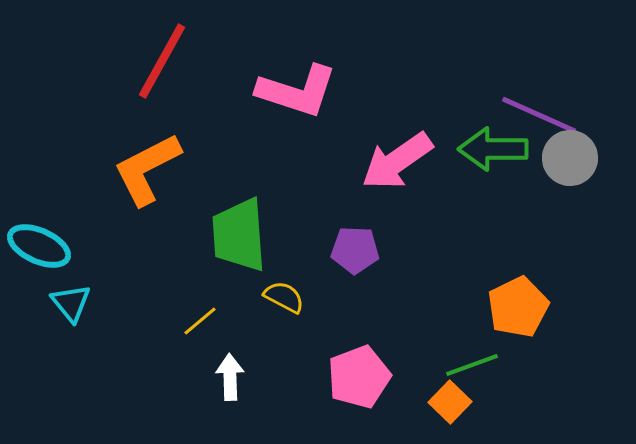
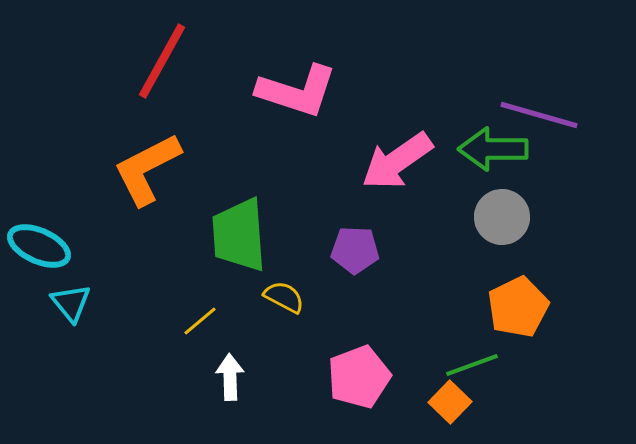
purple line: rotated 8 degrees counterclockwise
gray circle: moved 68 px left, 59 px down
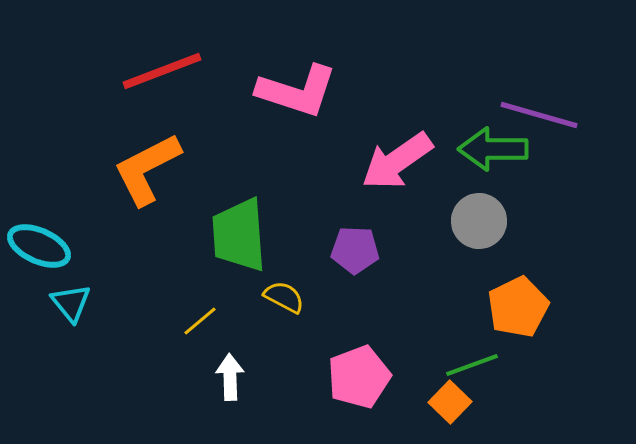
red line: moved 10 px down; rotated 40 degrees clockwise
gray circle: moved 23 px left, 4 px down
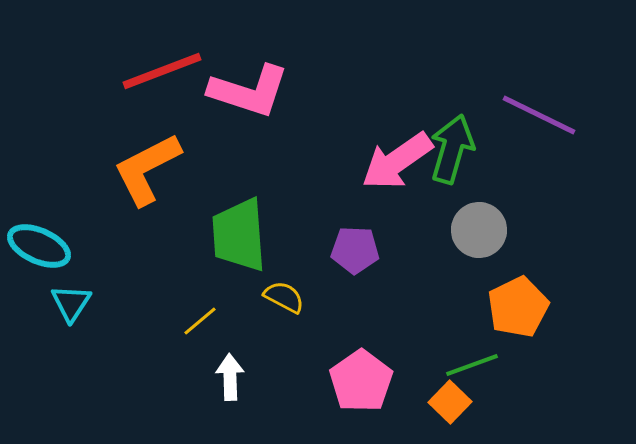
pink L-shape: moved 48 px left
purple line: rotated 10 degrees clockwise
green arrow: moved 41 px left; rotated 106 degrees clockwise
gray circle: moved 9 px down
cyan triangle: rotated 12 degrees clockwise
pink pentagon: moved 2 px right, 4 px down; rotated 14 degrees counterclockwise
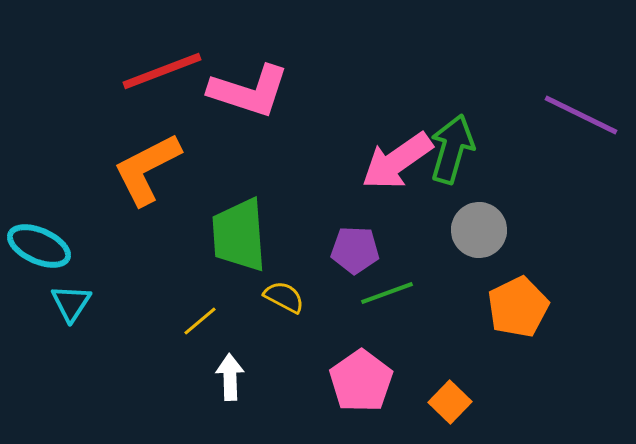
purple line: moved 42 px right
green line: moved 85 px left, 72 px up
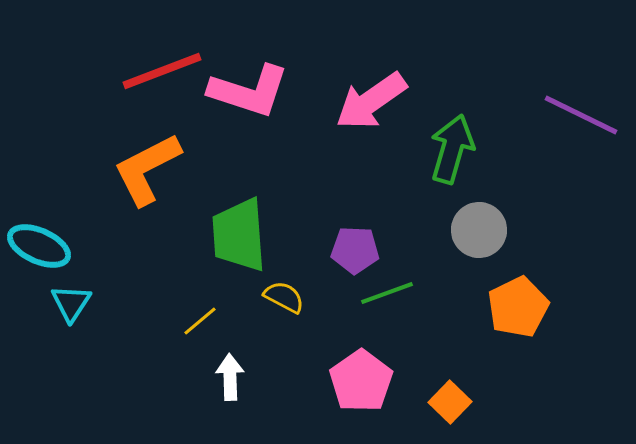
pink arrow: moved 26 px left, 60 px up
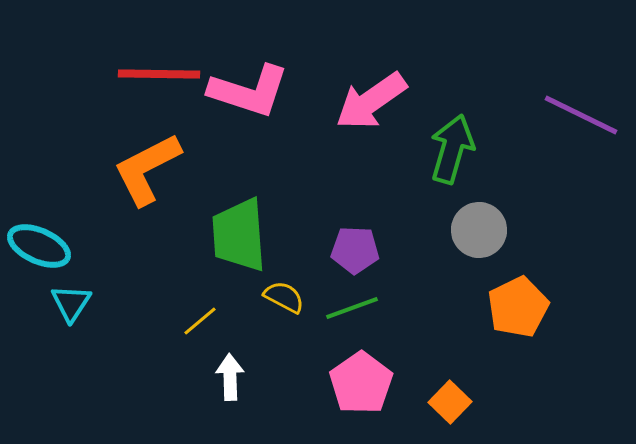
red line: moved 3 px left, 3 px down; rotated 22 degrees clockwise
green line: moved 35 px left, 15 px down
pink pentagon: moved 2 px down
